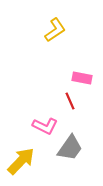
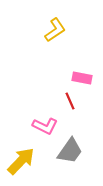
gray trapezoid: moved 3 px down
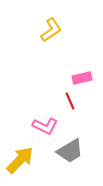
yellow L-shape: moved 4 px left
pink rectangle: rotated 24 degrees counterclockwise
gray trapezoid: rotated 24 degrees clockwise
yellow arrow: moved 1 px left, 1 px up
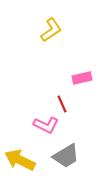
red line: moved 8 px left, 3 px down
pink L-shape: moved 1 px right, 1 px up
gray trapezoid: moved 4 px left, 5 px down
yellow arrow: rotated 108 degrees counterclockwise
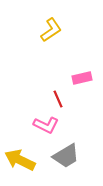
red line: moved 4 px left, 5 px up
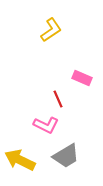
pink rectangle: rotated 36 degrees clockwise
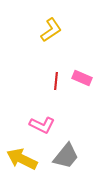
red line: moved 2 px left, 18 px up; rotated 30 degrees clockwise
pink L-shape: moved 4 px left
gray trapezoid: rotated 20 degrees counterclockwise
yellow arrow: moved 2 px right, 1 px up
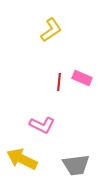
red line: moved 3 px right, 1 px down
gray trapezoid: moved 10 px right, 9 px down; rotated 44 degrees clockwise
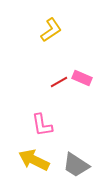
red line: rotated 54 degrees clockwise
pink L-shape: rotated 55 degrees clockwise
yellow arrow: moved 12 px right, 1 px down
gray trapezoid: rotated 40 degrees clockwise
